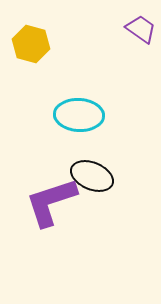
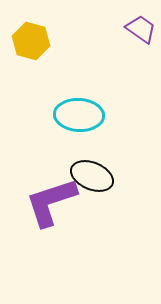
yellow hexagon: moved 3 px up
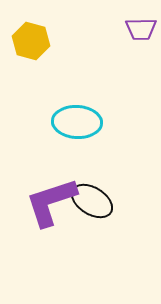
purple trapezoid: rotated 144 degrees clockwise
cyan ellipse: moved 2 px left, 7 px down
black ellipse: moved 25 px down; rotated 9 degrees clockwise
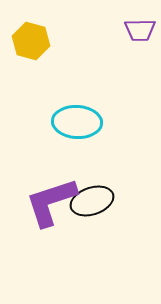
purple trapezoid: moved 1 px left, 1 px down
black ellipse: rotated 51 degrees counterclockwise
